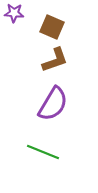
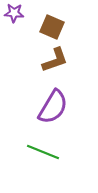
purple semicircle: moved 3 px down
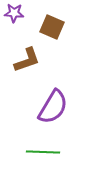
brown L-shape: moved 28 px left
green line: rotated 20 degrees counterclockwise
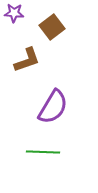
brown square: rotated 30 degrees clockwise
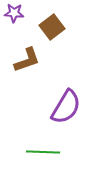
purple semicircle: moved 13 px right
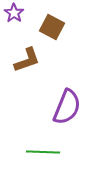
purple star: rotated 30 degrees clockwise
brown square: rotated 25 degrees counterclockwise
purple semicircle: moved 1 px right; rotated 9 degrees counterclockwise
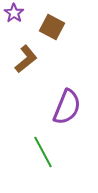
brown L-shape: moved 1 px left, 1 px up; rotated 20 degrees counterclockwise
green line: rotated 60 degrees clockwise
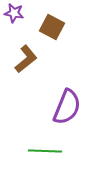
purple star: rotated 24 degrees counterclockwise
green line: moved 2 px right, 1 px up; rotated 60 degrees counterclockwise
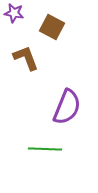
brown L-shape: moved 1 px up; rotated 72 degrees counterclockwise
green line: moved 2 px up
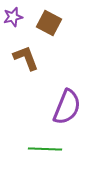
purple star: moved 1 px left, 4 px down; rotated 24 degrees counterclockwise
brown square: moved 3 px left, 4 px up
